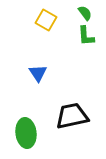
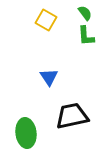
blue triangle: moved 11 px right, 4 px down
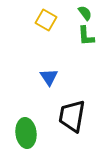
black trapezoid: rotated 68 degrees counterclockwise
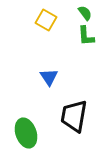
black trapezoid: moved 2 px right
green ellipse: rotated 12 degrees counterclockwise
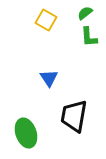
green semicircle: rotated 91 degrees counterclockwise
green L-shape: moved 3 px right, 1 px down
blue triangle: moved 1 px down
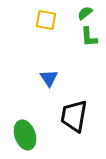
yellow square: rotated 20 degrees counterclockwise
green ellipse: moved 1 px left, 2 px down
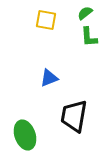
blue triangle: rotated 42 degrees clockwise
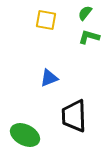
green semicircle: rotated 14 degrees counterclockwise
green L-shape: rotated 110 degrees clockwise
black trapezoid: rotated 12 degrees counterclockwise
green ellipse: rotated 44 degrees counterclockwise
